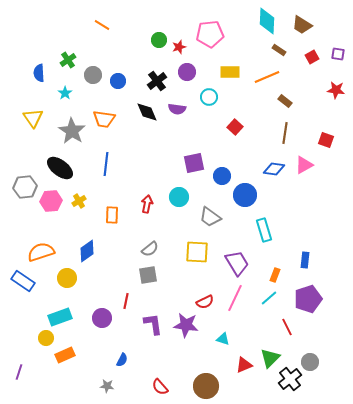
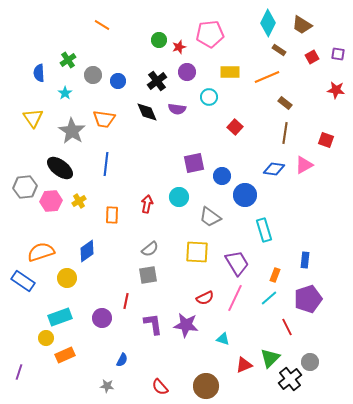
cyan diamond at (267, 21): moved 1 px right, 2 px down; rotated 24 degrees clockwise
brown rectangle at (285, 101): moved 2 px down
red semicircle at (205, 302): moved 4 px up
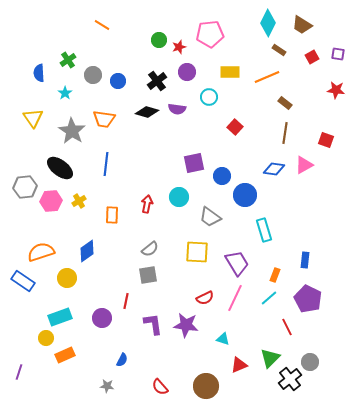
black diamond at (147, 112): rotated 50 degrees counterclockwise
purple pentagon at (308, 299): rotated 28 degrees counterclockwise
red triangle at (244, 365): moved 5 px left
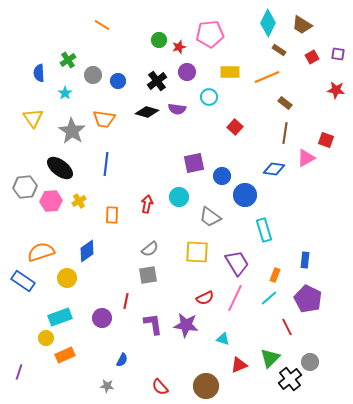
pink triangle at (304, 165): moved 2 px right, 7 px up
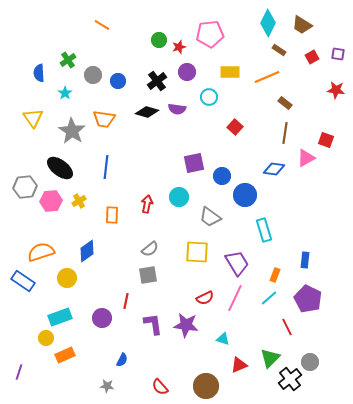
blue line at (106, 164): moved 3 px down
